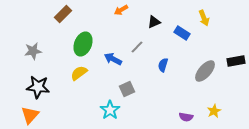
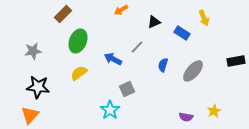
green ellipse: moved 5 px left, 3 px up
gray ellipse: moved 12 px left
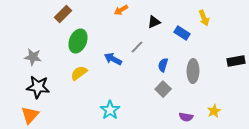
gray star: moved 6 px down; rotated 18 degrees clockwise
gray ellipse: rotated 40 degrees counterclockwise
gray square: moved 36 px right; rotated 21 degrees counterclockwise
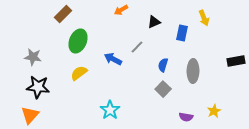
blue rectangle: rotated 70 degrees clockwise
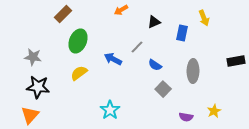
blue semicircle: moved 8 px left; rotated 72 degrees counterclockwise
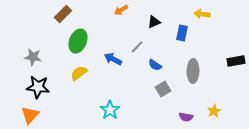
yellow arrow: moved 2 px left, 4 px up; rotated 119 degrees clockwise
gray square: rotated 14 degrees clockwise
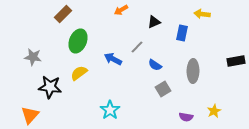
black star: moved 12 px right
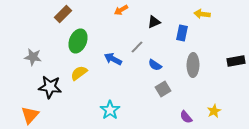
gray ellipse: moved 6 px up
purple semicircle: rotated 40 degrees clockwise
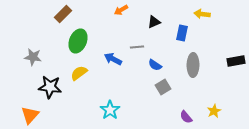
gray line: rotated 40 degrees clockwise
gray square: moved 2 px up
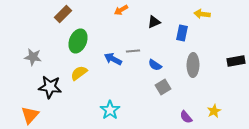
gray line: moved 4 px left, 4 px down
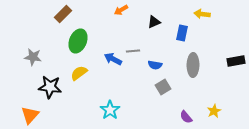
blue semicircle: rotated 24 degrees counterclockwise
